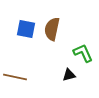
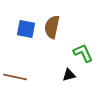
brown semicircle: moved 2 px up
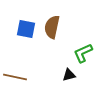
green L-shape: rotated 90 degrees counterclockwise
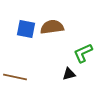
brown semicircle: rotated 70 degrees clockwise
black triangle: moved 1 px up
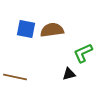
brown semicircle: moved 3 px down
